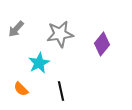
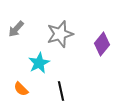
gray star: rotated 8 degrees counterclockwise
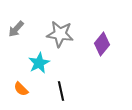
gray star: rotated 24 degrees clockwise
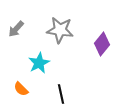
gray star: moved 4 px up
black line: moved 3 px down
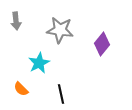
gray arrow: moved 8 px up; rotated 48 degrees counterclockwise
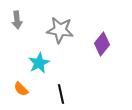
gray arrow: moved 1 px right, 1 px up
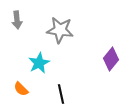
purple diamond: moved 9 px right, 15 px down
